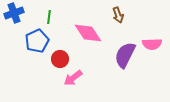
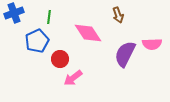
purple semicircle: moved 1 px up
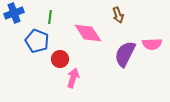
green line: moved 1 px right
blue pentagon: rotated 25 degrees counterclockwise
pink arrow: rotated 144 degrees clockwise
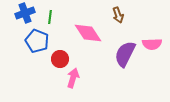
blue cross: moved 11 px right
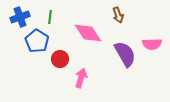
blue cross: moved 5 px left, 4 px down
blue pentagon: rotated 10 degrees clockwise
purple semicircle: rotated 124 degrees clockwise
pink arrow: moved 8 px right
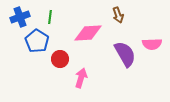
pink diamond: rotated 60 degrees counterclockwise
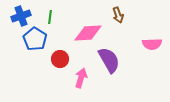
blue cross: moved 1 px right, 1 px up
blue pentagon: moved 2 px left, 2 px up
purple semicircle: moved 16 px left, 6 px down
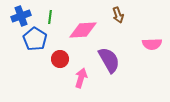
pink diamond: moved 5 px left, 3 px up
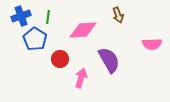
green line: moved 2 px left
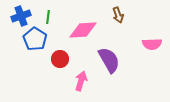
pink arrow: moved 3 px down
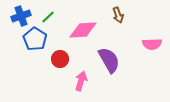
green line: rotated 40 degrees clockwise
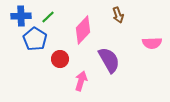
blue cross: rotated 18 degrees clockwise
pink diamond: rotated 44 degrees counterclockwise
pink semicircle: moved 1 px up
